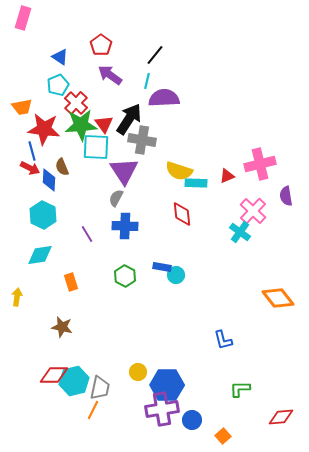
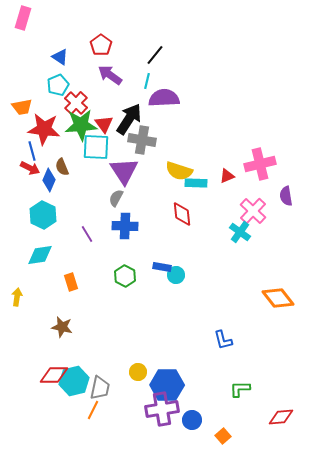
blue diamond at (49, 180): rotated 20 degrees clockwise
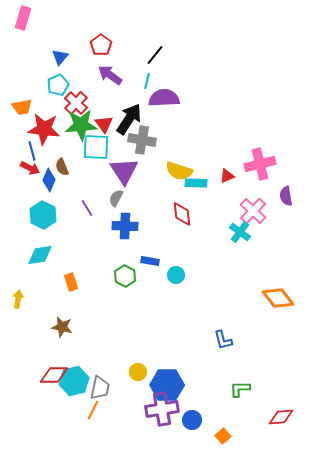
blue triangle at (60, 57): rotated 36 degrees clockwise
purple line at (87, 234): moved 26 px up
blue rectangle at (162, 267): moved 12 px left, 6 px up
yellow arrow at (17, 297): moved 1 px right, 2 px down
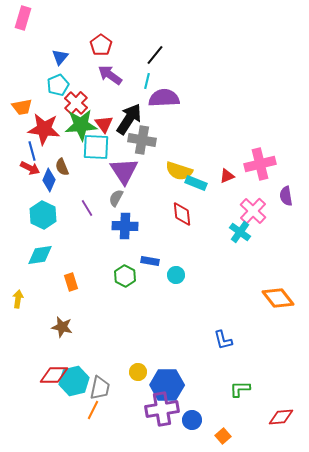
cyan rectangle at (196, 183): rotated 20 degrees clockwise
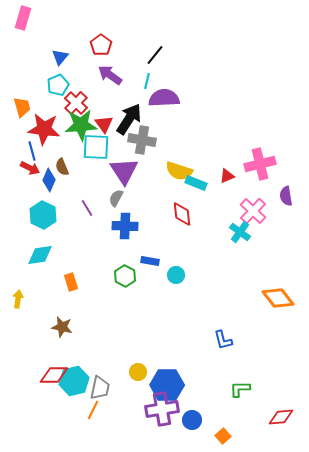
orange trapezoid at (22, 107): rotated 95 degrees counterclockwise
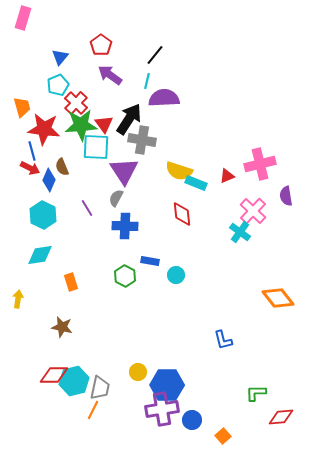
green L-shape at (240, 389): moved 16 px right, 4 px down
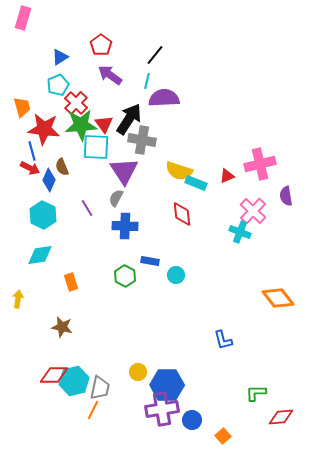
blue triangle at (60, 57): rotated 18 degrees clockwise
cyan cross at (240, 232): rotated 15 degrees counterclockwise
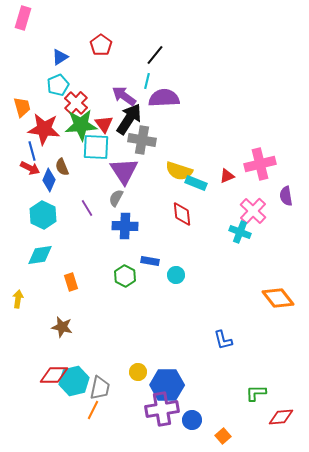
purple arrow at (110, 75): moved 14 px right, 21 px down
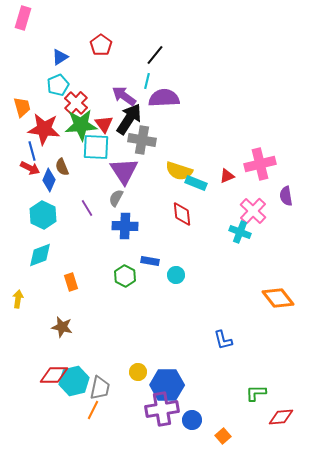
cyan diamond at (40, 255): rotated 12 degrees counterclockwise
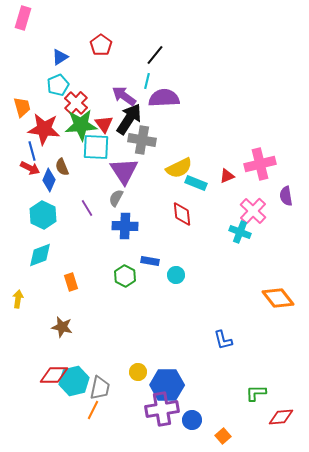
yellow semicircle at (179, 171): moved 3 px up; rotated 44 degrees counterclockwise
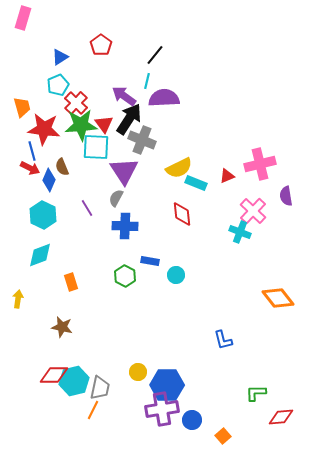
gray cross at (142, 140): rotated 12 degrees clockwise
